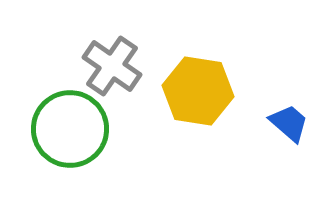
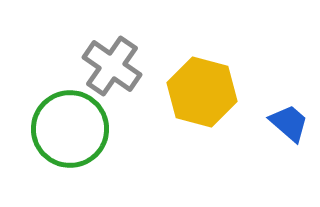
yellow hexagon: moved 4 px right, 1 px down; rotated 6 degrees clockwise
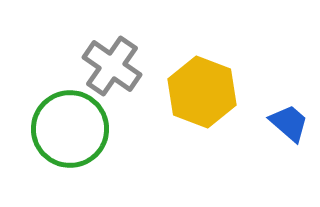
yellow hexagon: rotated 6 degrees clockwise
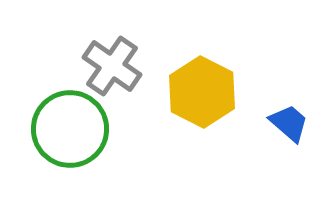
yellow hexagon: rotated 6 degrees clockwise
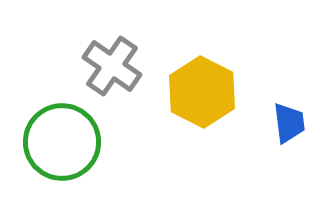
blue trapezoid: rotated 42 degrees clockwise
green circle: moved 8 px left, 13 px down
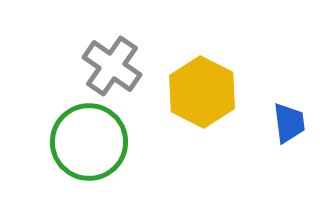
green circle: moved 27 px right
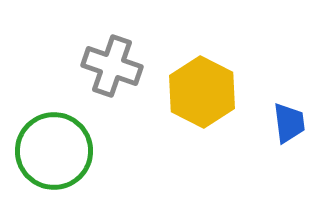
gray cross: rotated 16 degrees counterclockwise
green circle: moved 35 px left, 9 px down
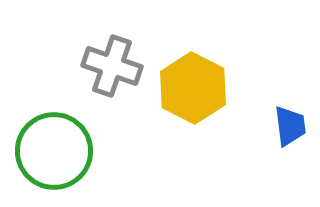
yellow hexagon: moved 9 px left, 4 px up
blue trapezoid: moved 1 px right, 3 px down
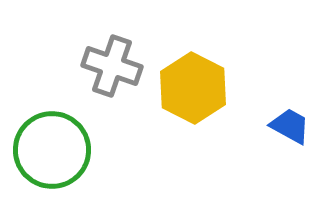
blue trapezoid: rotated 54 degrees counterclockwise
green circle: moved 2 px left, 1 px up
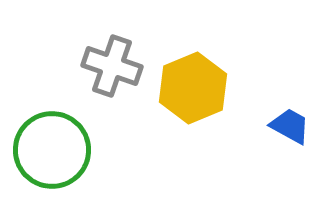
yellow hexagon: rotated 10 degrees clockwise
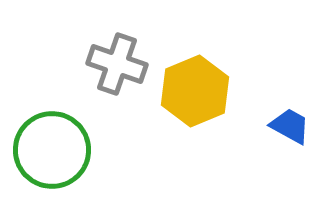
gray cross: moved 5 px right, 2 px up
yellow hexagon: moved 2 px right, 3 px down
